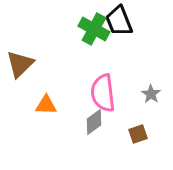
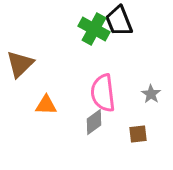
brown square: rotated 12 degrees clockwise
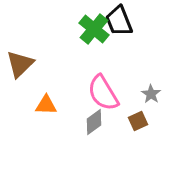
green cross: rotated 12 degrees clockwise
pink semicircle: rotated 24 degrees counterclockwise
brown square: moved 13 px up; rotated 18 degrees counterclockwise
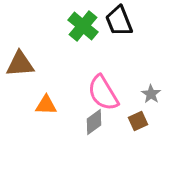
green cross: moved 11 px left, 3 px up
brown triangle: rotated 40 degrees clockwise
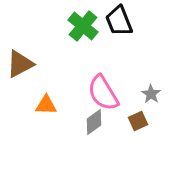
brown triangle: rotated 24 degrees counterclockwise
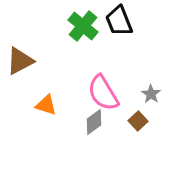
brown triangle: moved 3 px up
orange triangle: rotated 15 degrees clockwise
brown square: rotated 18 degrees counterclockwise
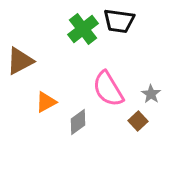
black trapezoid: rotated 60 degrees counterclockwise
green cross: moved 3 px down; rotated 12 degrees clockwise
pink semicircle: moved 5 px right, 4 px up
orange triangle: moved 3 px up; rotated 45 degrees counterclockwise
gray diamond: moved 16 px left
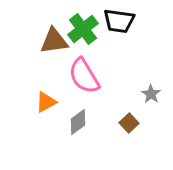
brown triangle: moved 34 px right, 20 px up; rotated 20 degrees clockwise
pink semicircle: moved 24 px left, 13 px up
brown square: moved 9 px left, 2 px down
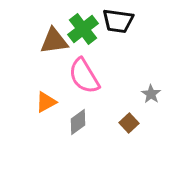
black trapezoid: moved 1 px left
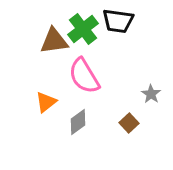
orange triangle: rotated 10 degrees counterclockwise
